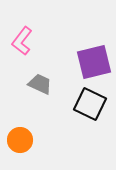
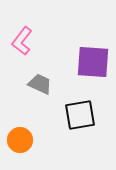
purple square: moved 1 px left; rotated 18 degrees clockwise
black square: moved 10 px left, 11 px down; rotated 36 degrees counterclockwise
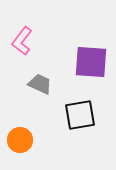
purple square: moved 2 px left
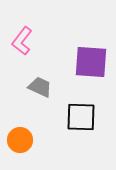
gray trapezoid: moved 3 px down
black square: moved 1 px right, 2 px down; rotated 12 degrees clockwise
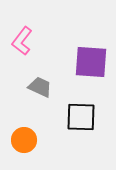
orange circle: moved 4 px right
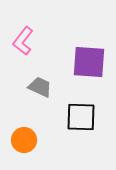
pink L-shape: moved 1 px right
purple square: moved 2 px left
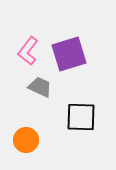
pink L-shape: moved 5 px right, 10 px down
purple square: moved 20 px left, 8 px up; rotated 21 degrees counterclockwise
orange circle: moved 2 px right
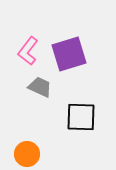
orange circle: moved 1 px right, 14 px down
